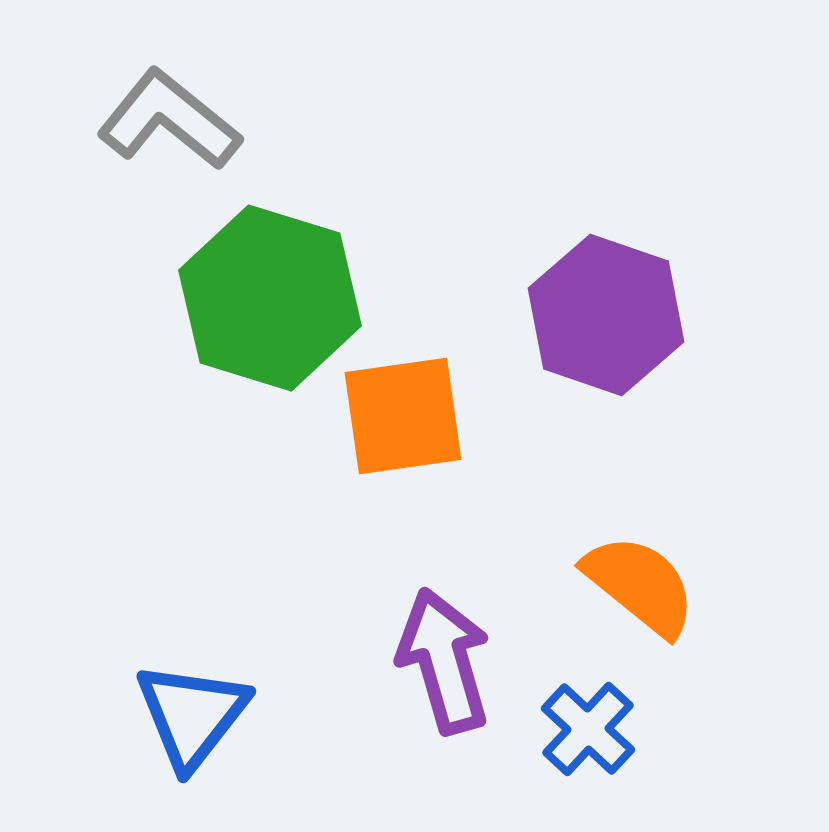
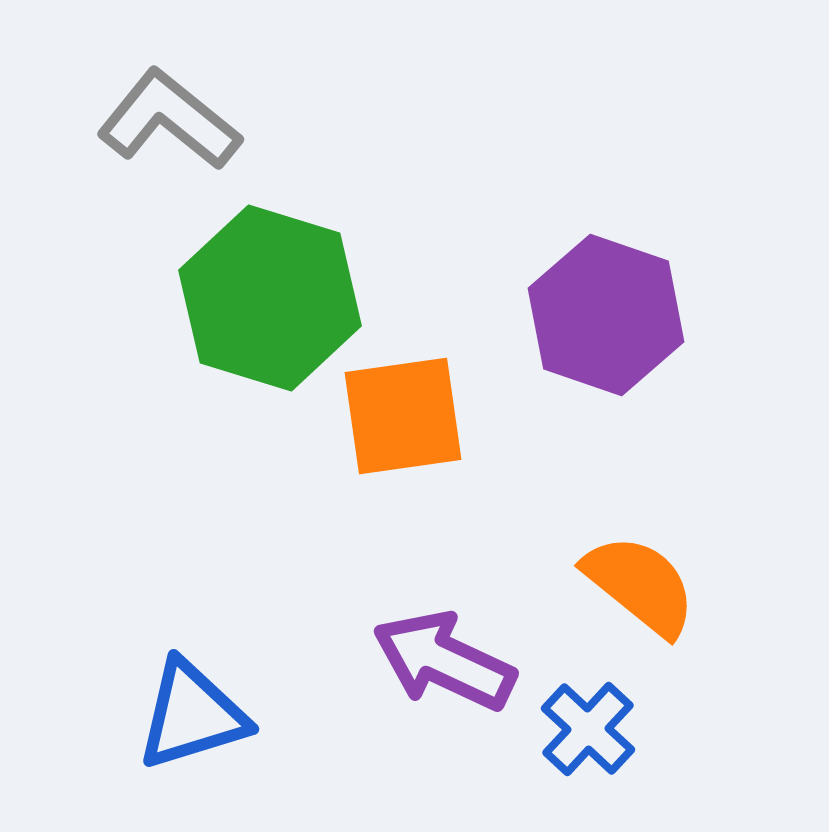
purple arrow: rotated 49 degrees counterclockwise
blue triangle: rotated 35 degrees clockwise
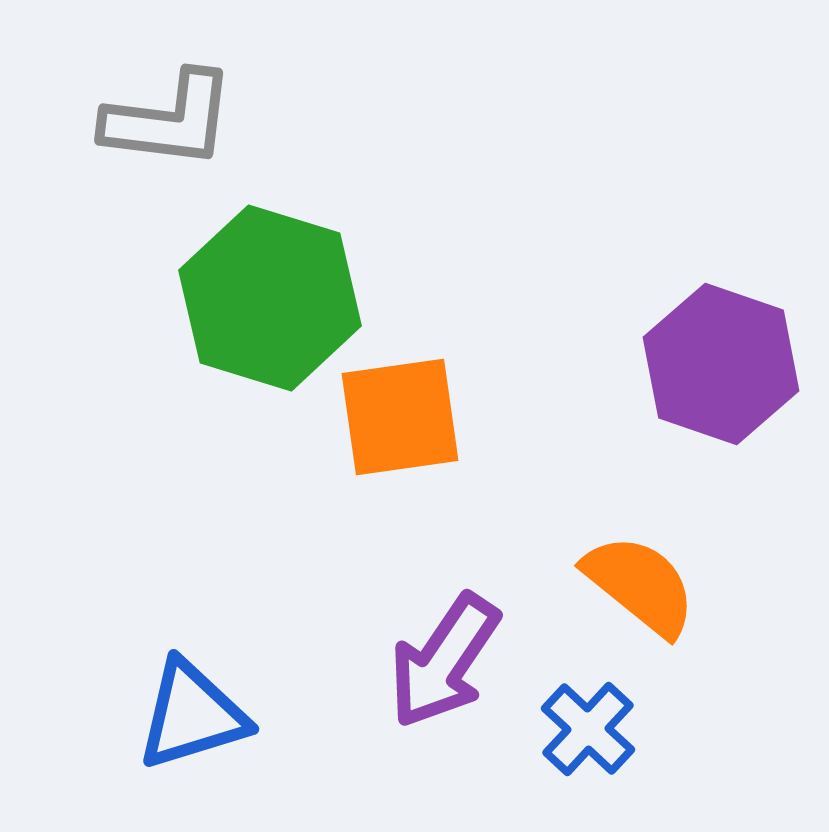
gray L-shape: rotated 148 degrees clockwise
purple hexagon: moved 115 px right, 49 px down
orange square: moved 3 px left, 1 px down
purple arrow: rotated 81 degrees counterclockwise
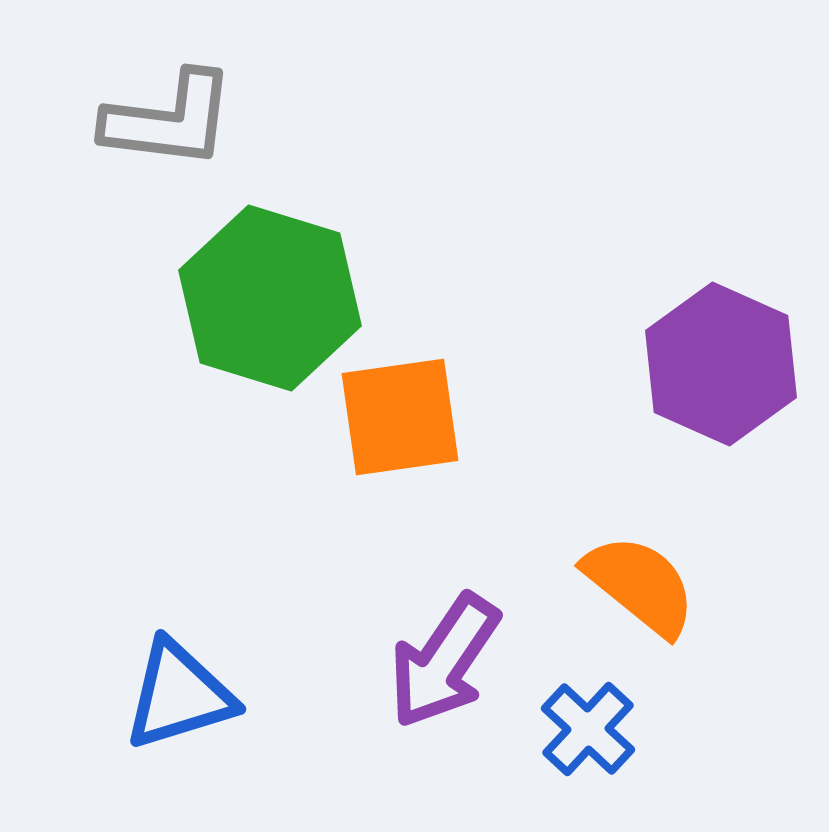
purple hexagon: rotated 5 degrees clockwise
blue triangle: moved 13 px left, 20 px up
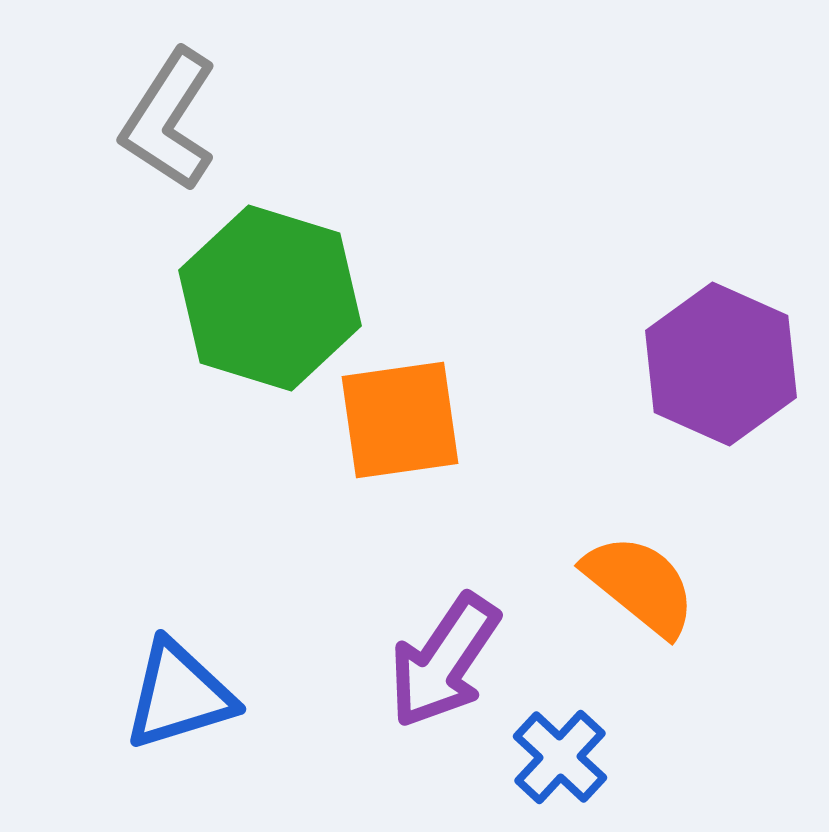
gray L-shape: rotated 116 degrees clockwise
orange square: moved 3 px down
blue cross: moved 28 px left, 28 px down
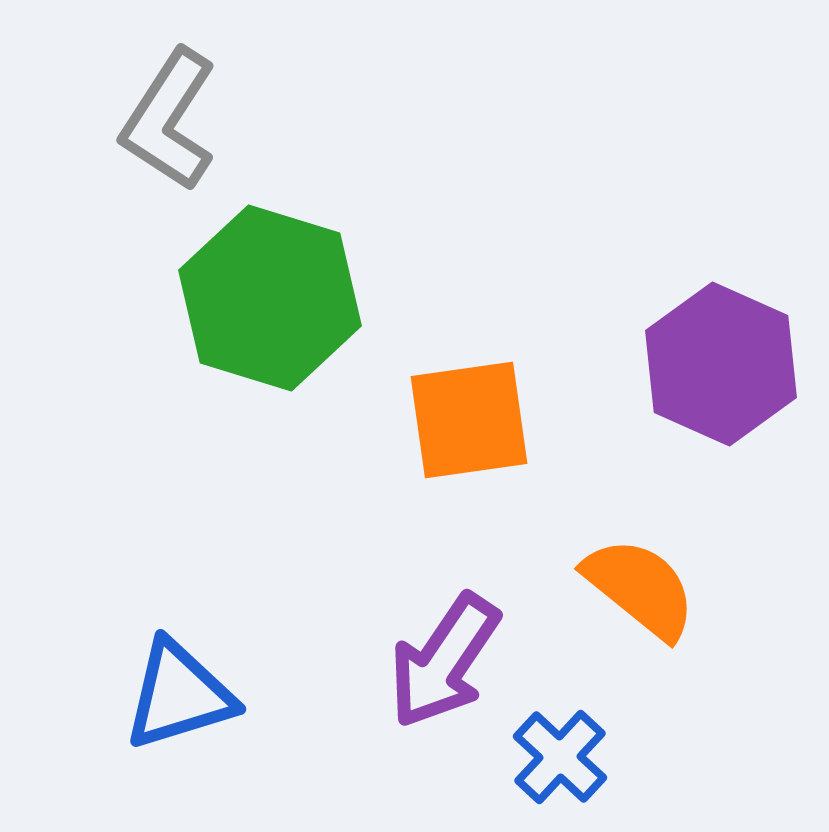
orange square: moved 69 px right
orange semicircle: moved 3 px down
